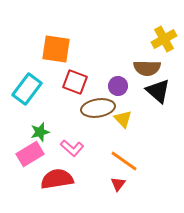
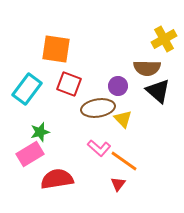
red square: moved 6 px left, 2 px down
pink L-shape: moved 27 px right
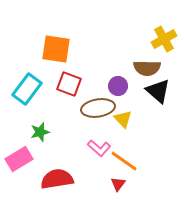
pink rectangle: moved 11 px left, 5 px down
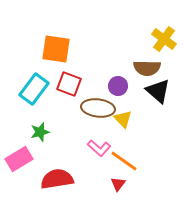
yellow cross: rotated 25 degrees counterclockwise
cyan rectangle: moved 7 px right
brown ellipse: rotated 16 degrees clockwise
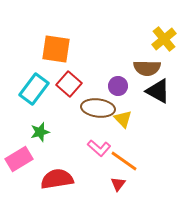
yellow cross: rotated 15 degrees clockwise
red square: rotated 20 degrees clockwise
black triangle: rotated 12 degrees counterclockwise
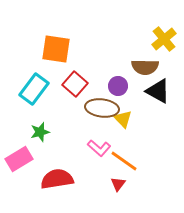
brown semicircle: moved 2 px left, 1 px up
red square: moved 6 px right
brown ellipse: moved 4 px right
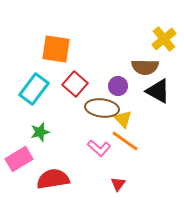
orange line: moved 1 px right, 20 px up
red semicircle: moved 4 px left
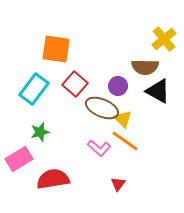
brown ellipse: rotated 16 degrees clockwise
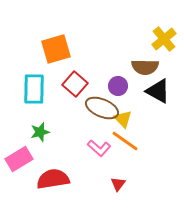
orange square: rotated 24 degrees counterclockwise
cyan rectangle: rotated 36 degrees counterclockwise
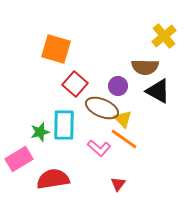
yellow cross: moved 3 px up
orange square: rotated 32 degrees clockwise
cyan rectangle: moved 30 px right, 36 px down
orange line: moved 1 px left, 2 px up
